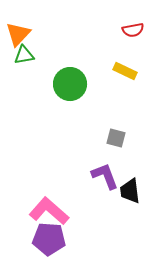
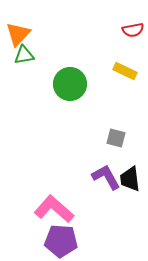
purple L-shape: moved 1 px right, 1 px down; rotated 8 degrees counterclockwise
black trapezoid: moved 12 px up
pink L-shape: moved 5 px right, 2 px up
purple pentagon: moved 12 px right, 2 px down
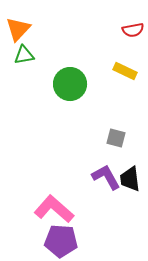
orange triangle: moved 5 px up
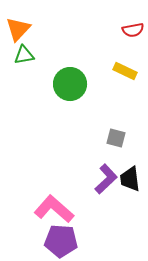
purple L-shape: moved 2 px down; rotated 76 degrees clockwise
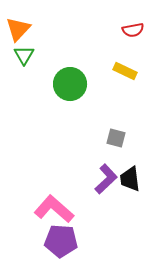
green triangle: rotated 50 degrees counterclockwise
